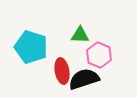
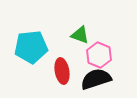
green triangle: rotated 18 degrees clockwise
cyan pentagon: rotated 24 degrees counterclockwise
black semicircle: moved 12 px right
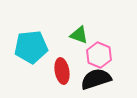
green triangle: moved 1 px left
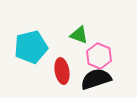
cyan pentagon: rotated 8 degrees counterclockwise
pink hexagon: moved 1 px down
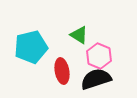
green triangle: rotated 12 degrees clockwise
